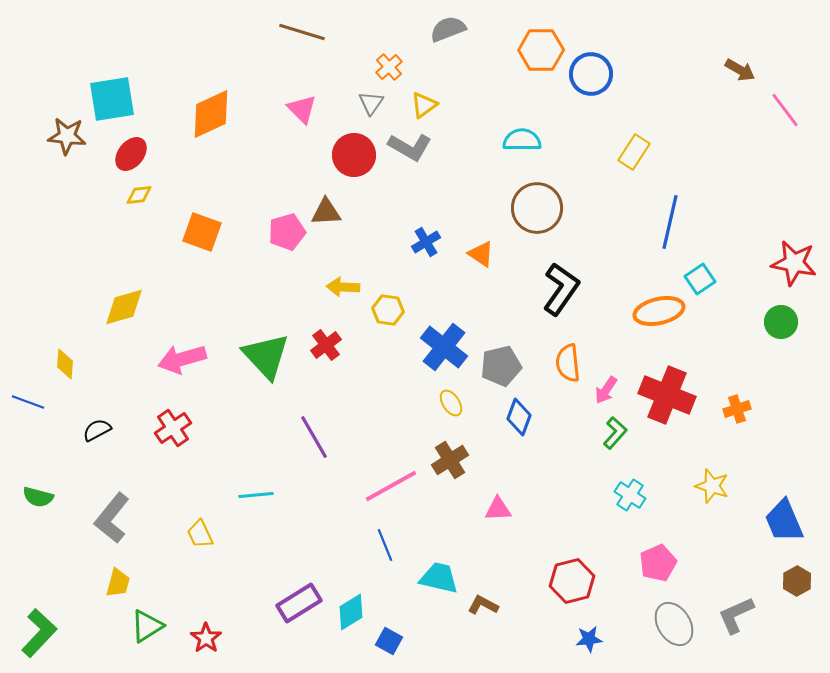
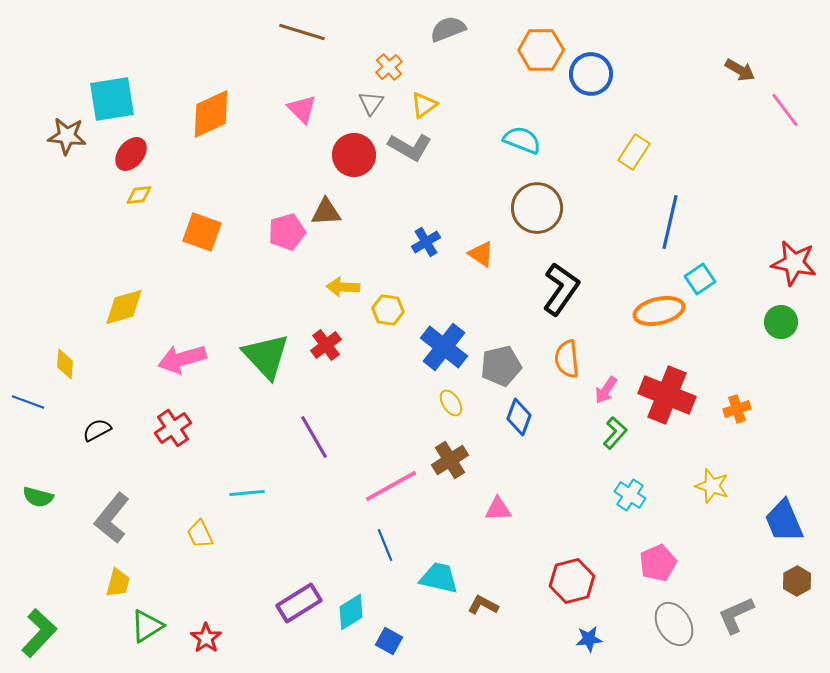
cyan semicircle at (522, 140): rotated 21 degrees clockwise
orange semicircle at (568, 363): moved 1 px left, 4 px up
cyan line at (256, 495): moved 9 px left, 2 px up
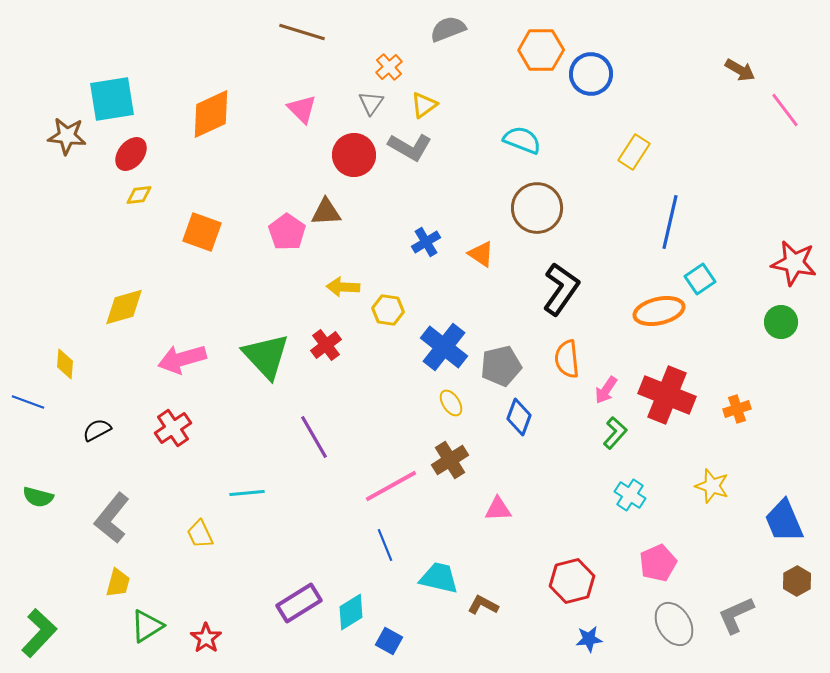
pink pentagon at (287, 232): rotated 21 degrees counterclockwise
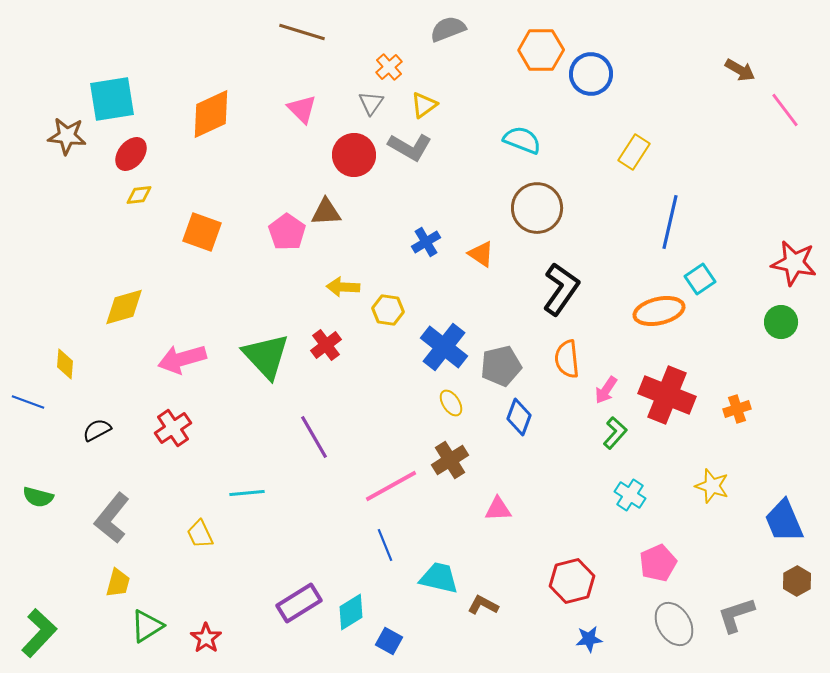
gray L-shape at (736, 615): rotated 6 degrees clockwise
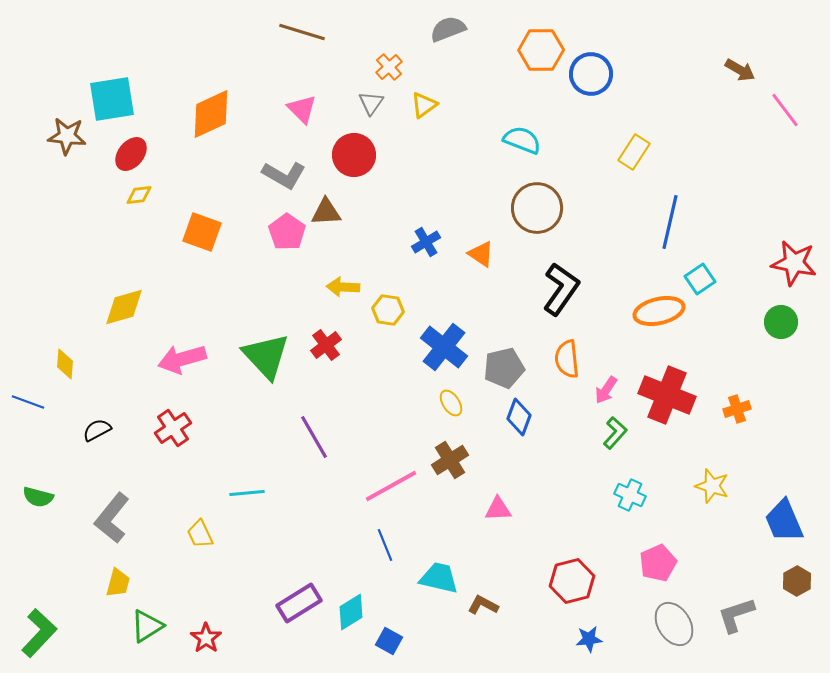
gray L-shape at (410, 147): moved 126 px left, 28 px down
gray pentagon at (501, 366): moved 3 px right, 2 px down
cyan cross at (630, 495): rotated 8 degrees counterclockwise
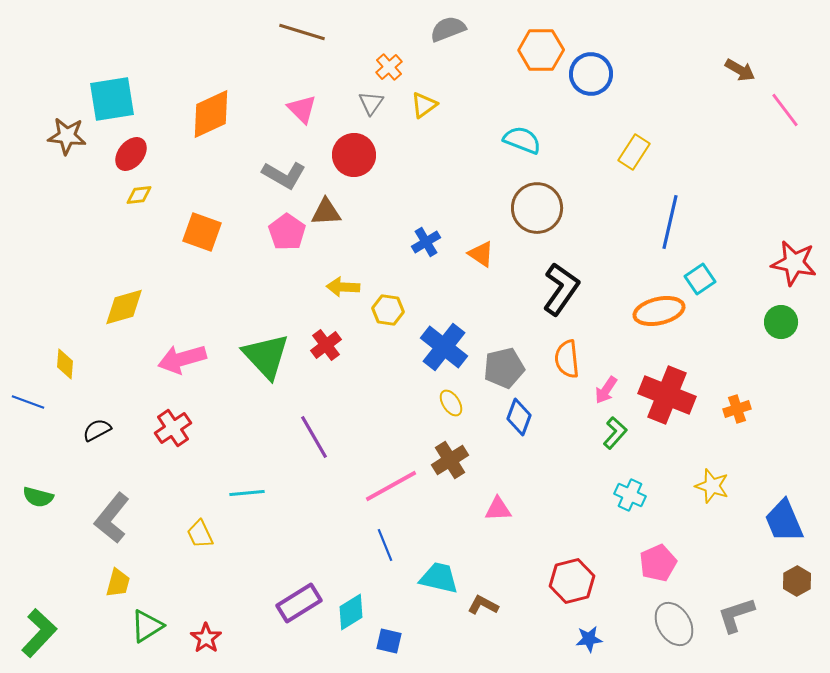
blue square at (389, 641): rotated 16 degrees counterclockwise
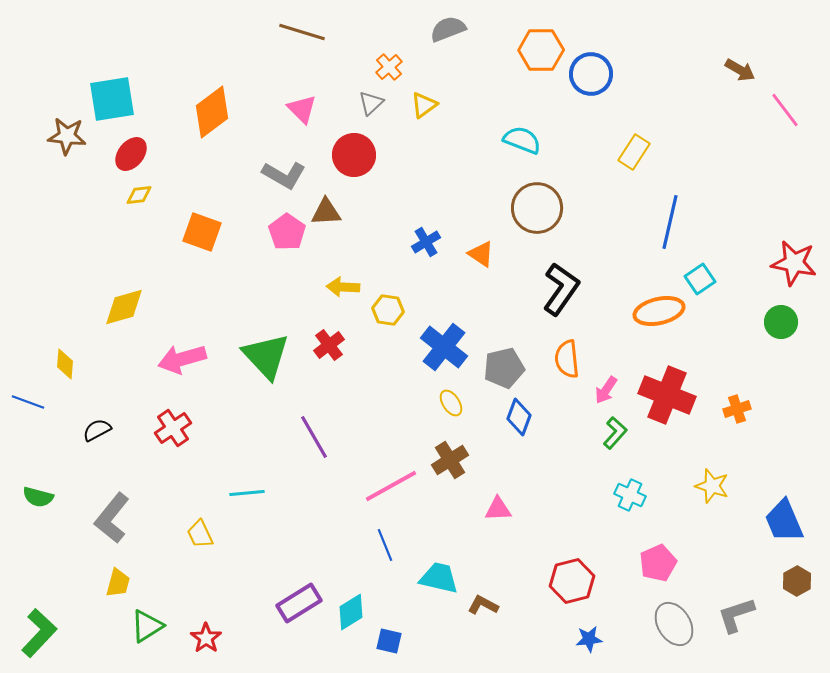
gray triangle at (371, 103): rotated 12 degrees clockwise
orange diamond at (211, 114): moved 1 px right, 2 px up; rotated 12 degrees counterclockwise
red cross at (326, 345): moved 3 px right
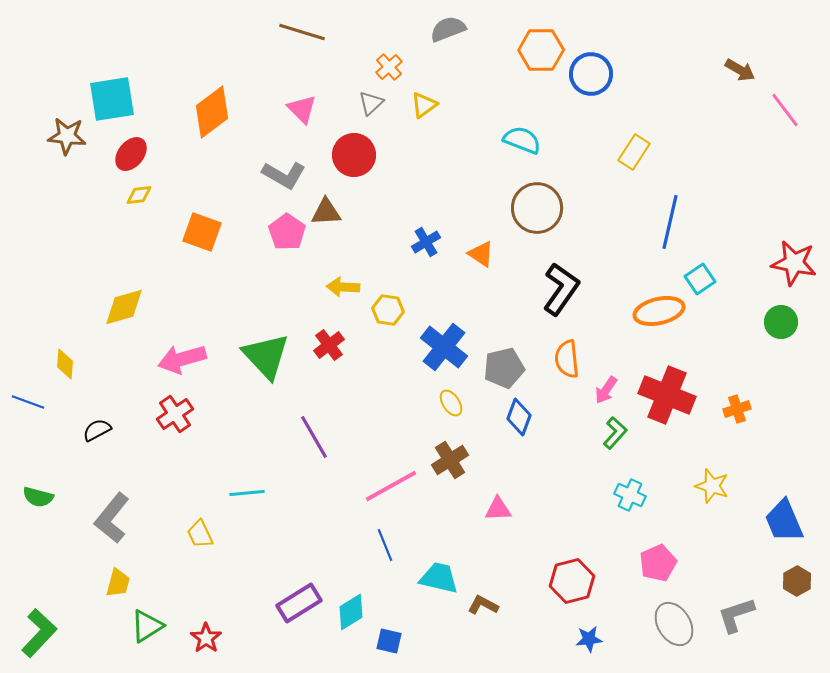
red cross at (173, 428): moved 2 px right, 14 px up
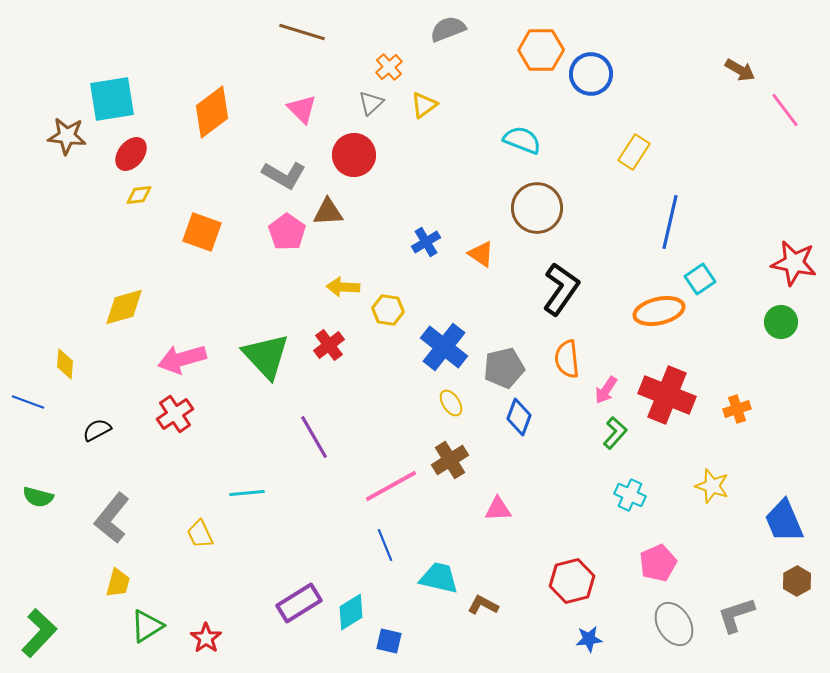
brown triangle at (326, 212): moved 2 px right
